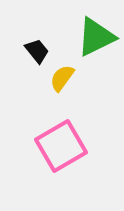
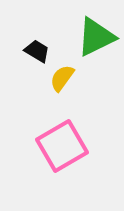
black trapezoid: rotated 20 degrees counterclockwise
pink square: moved 1 px right
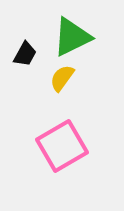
green triangle: moved 24 px left
black trapezoid: moved 12 px left, 3 px down; rotated 88 degrees clockwise
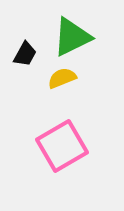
yellow semicircle: rotated 32 degrees clockwise
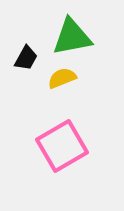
green triangle: rotated 15 degrees clockwise
black trapezoid: moved 1 px right, 4 px down
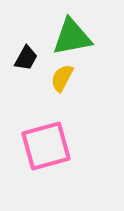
yellow semicircle: rotated 40 degrees counterclockwise
pink square: moved 16 px left; rotated 15 degrees clockwise
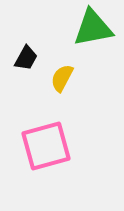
green triangle: moved 21 px right, 9 px up
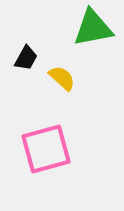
yellow semicircle: rotated 104 degrees clockwise
pink square: moved 3 px down
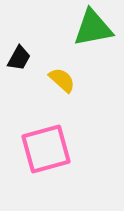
black trapezoid: moved 7 px left
yellow semicircle: moved 2 px down
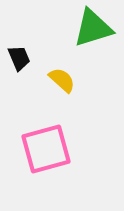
green triangle: rotated 6 degrees counterclockwise
black trapezoid: rotated 52 degrees counterclockwise
